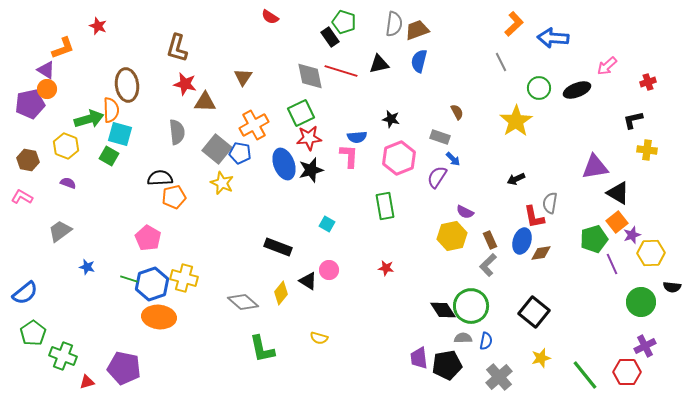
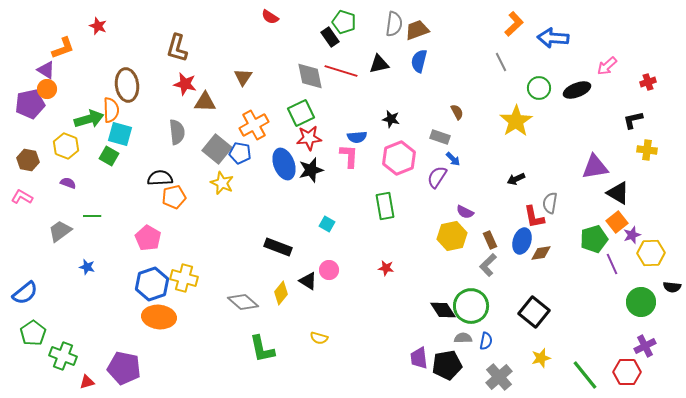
green line at (129, 279): moved 37 px left, 63 px up; rotated 18 degrees counterclockwise
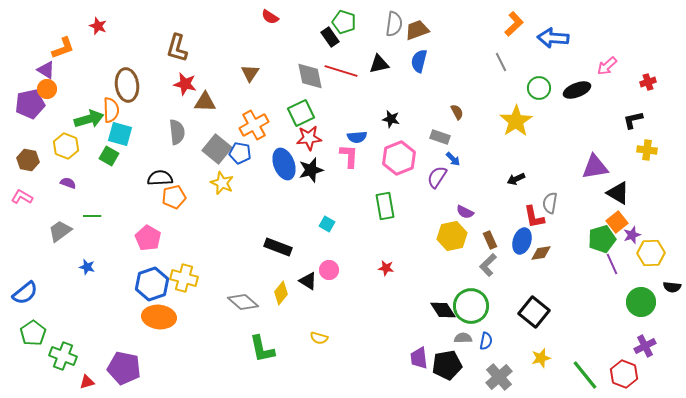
brown triangle at (243, 77): moved 7 px right, 4 px up
green pentagon at (594, 239): moved 8 px right
red hexagon at (627, 372): moved 3 px left, 2 px down; rotated 20 degrees clockwise
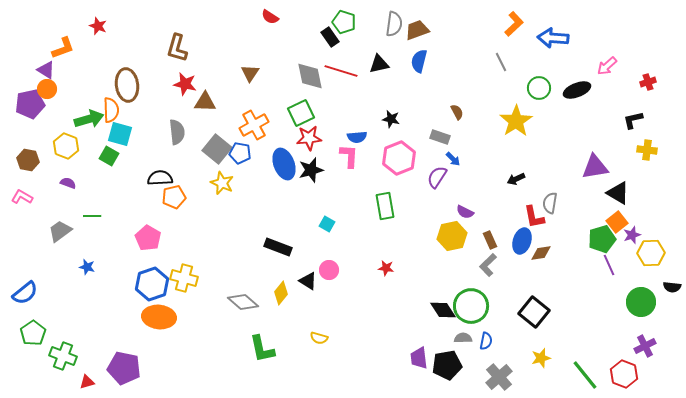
purple line at (612, 264): moved 3 px left, 1 px down
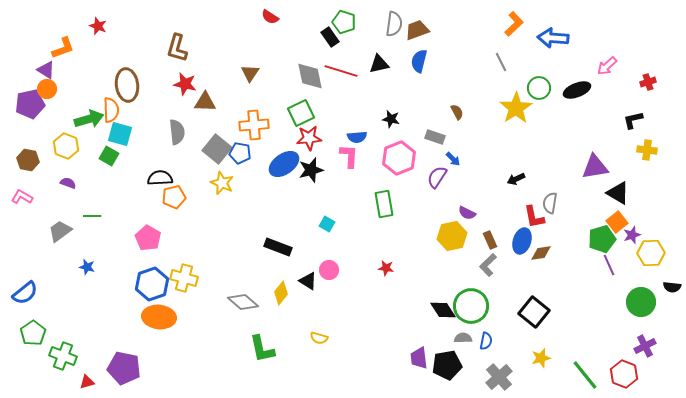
yellow star at (516, 121): moved 13 px up
orange cross at (254, 125): rotated 24 degrees clockwise
gray rectangle at (440, 137): moved 5 px left
blue ellipse at (284, 164): rotated 76 degrees clockwise
green rectangle at (385, 206): moved 1 px left, 2 px up
purple semicircle at (465, 212): moved 2 px right, 1 px down
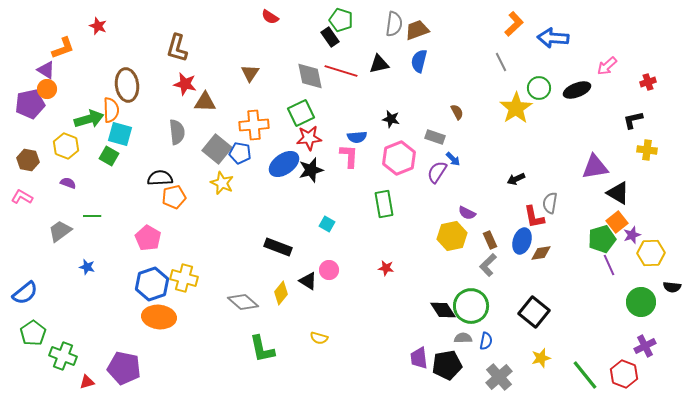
green pentagon at (344, 22): moved 3 px left, 2 px up
purple semicircle at (437, 177): moved 5 px up
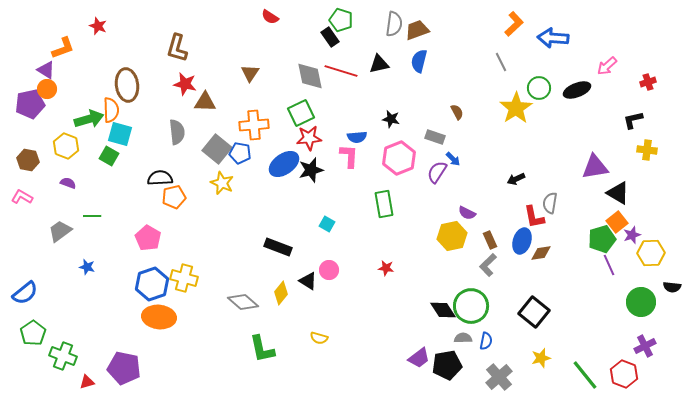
purple trapezoid at (419, 358): rotated 120 degrees counterclockwise
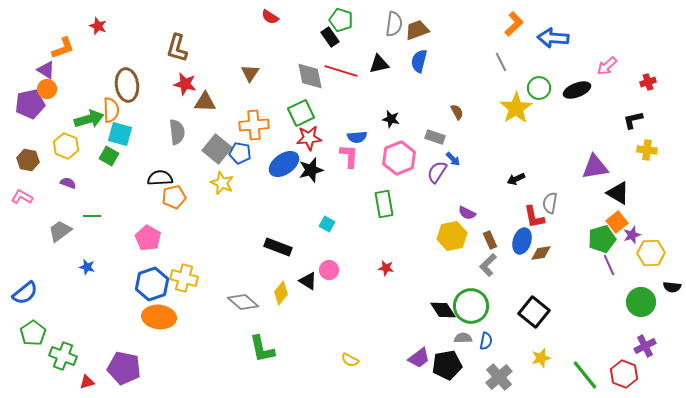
yellow semicircle at (319, 338): moved 31 px right, 22 px down; rotated 12 degrees clockwise
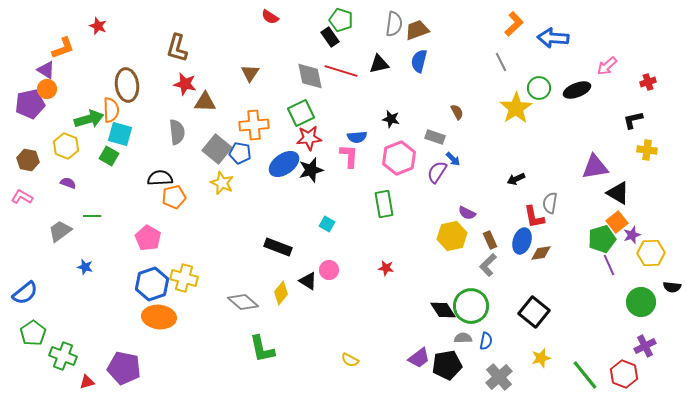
blue star at (87, 267): moved 2 px left
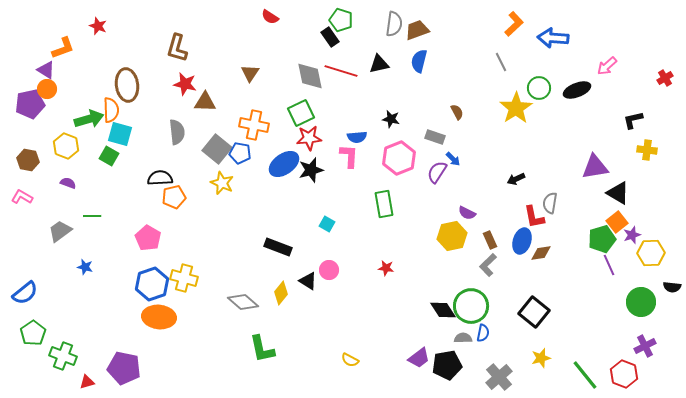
red cross at (648, 82): moved 17 px right, 4 px up; rotated 14 degrees counterclockwise
orange cross at (254, 125): rotated 16 degrees clockwise
blue semicircle at (486, 341): moved 3 px left, 8 px up
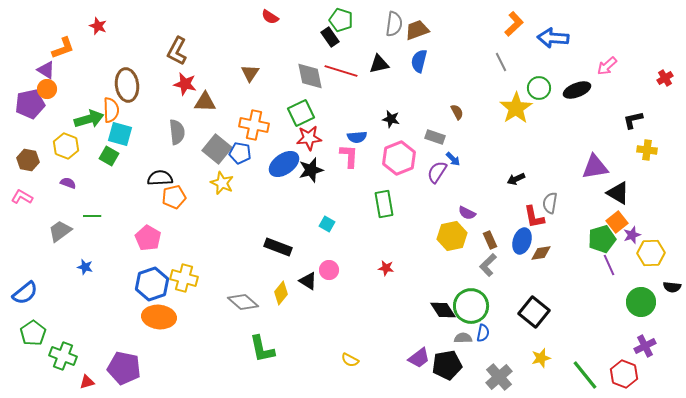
brown L-shape at (177, 48): moved 3 px down; rotated 12 degrees clockwise
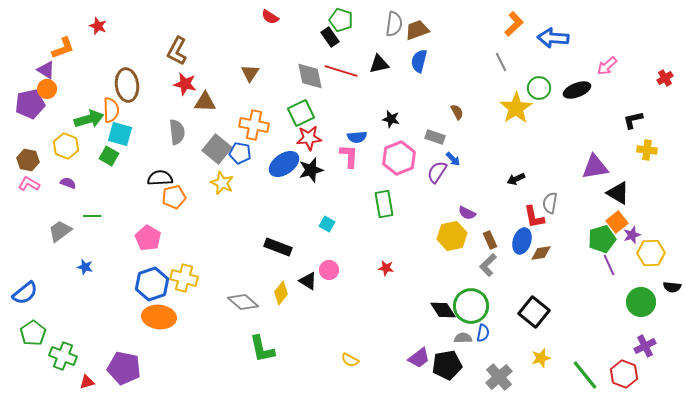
pink L-shape at (22, 197): moved 7 px right, 13 px up
